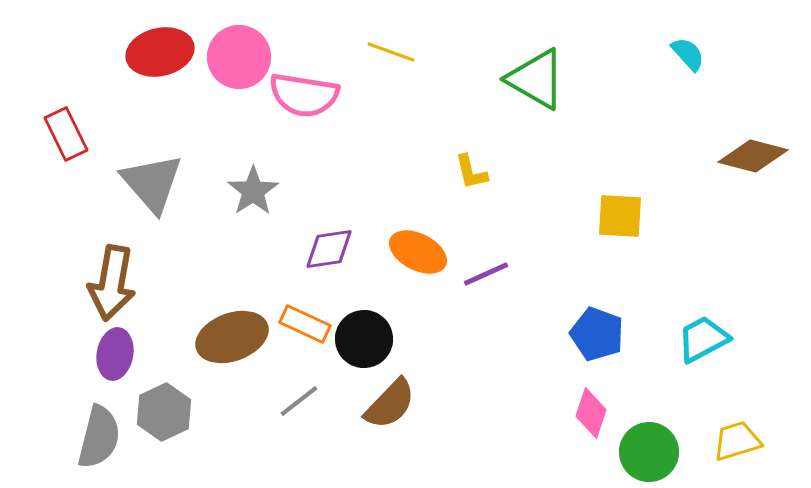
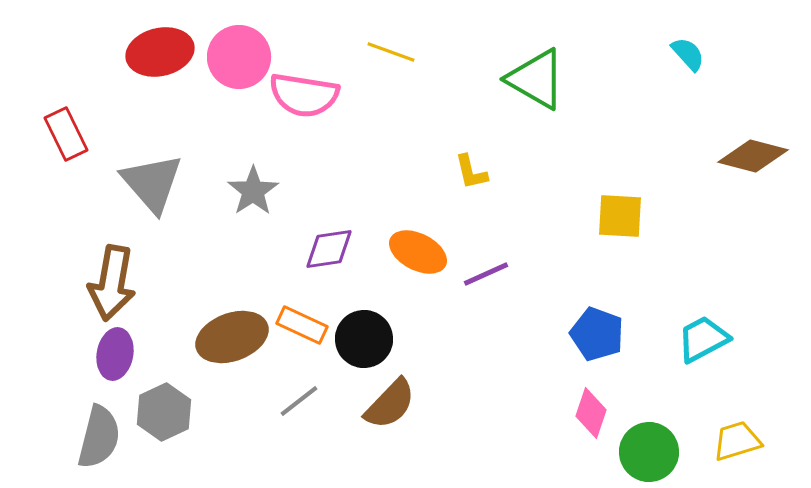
orange rectangle: moved 3 px left, 1 px down
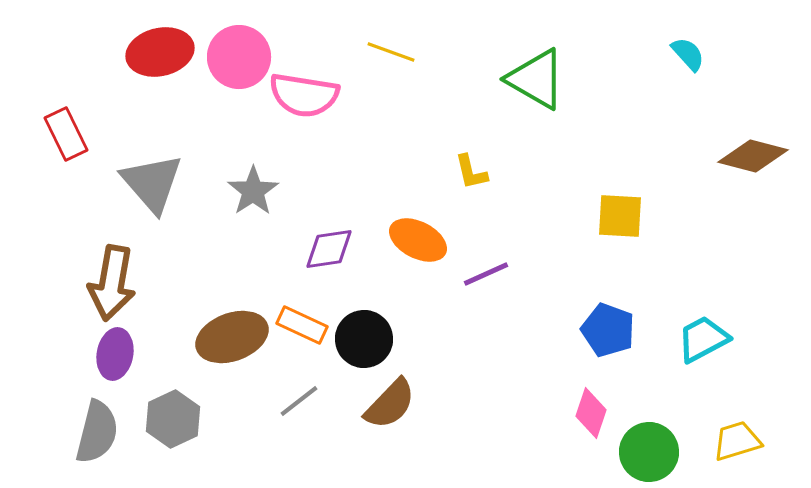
orange ellipse: moved 12 px up
blue pentagon: moved 11 px right, 4 px up
gray hexagon: moved 9 px right, 7 px down
gray semicircle: moved 2 px left, 5 px up
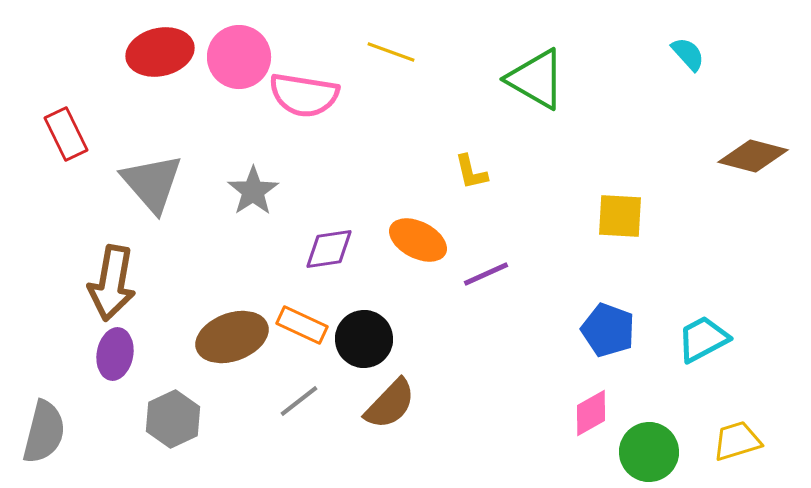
pink diamond: rotated 42 degrees clockwise
gray semicircle: moved 53 px left
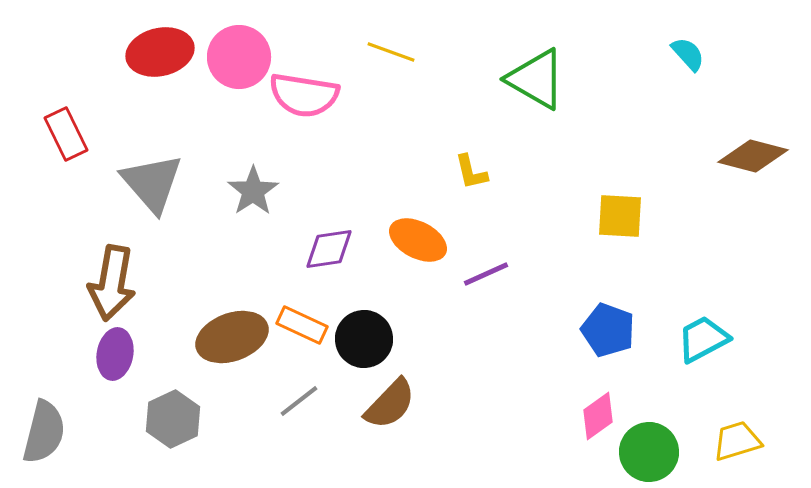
pink diamond: moved 7 px right, 3 px down; rotated 6 degrees counterclockwise
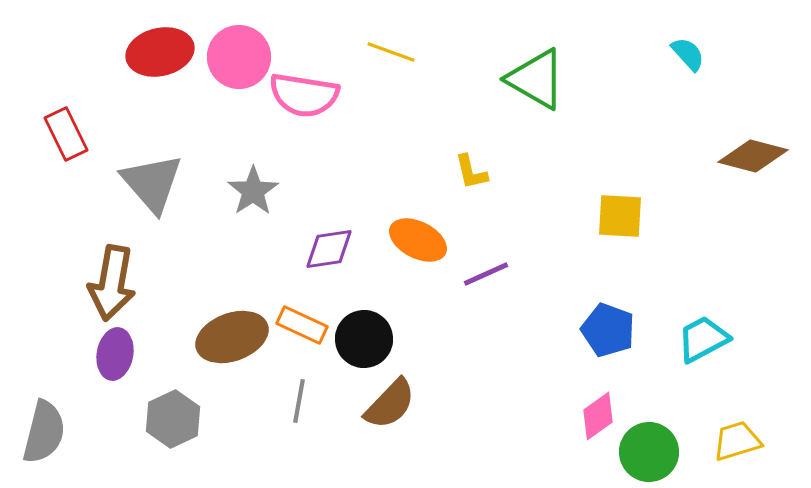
gray line: rotated 42 degrees counterclockwise
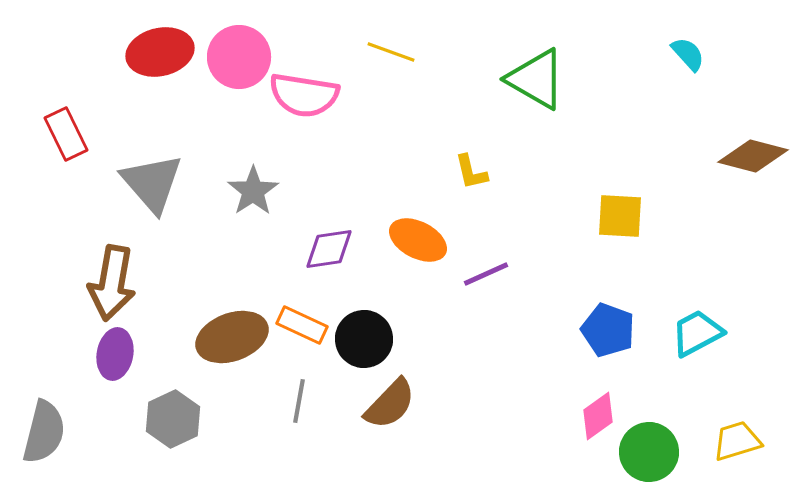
cyan trapezoid: moved 6 px left, 6 px up
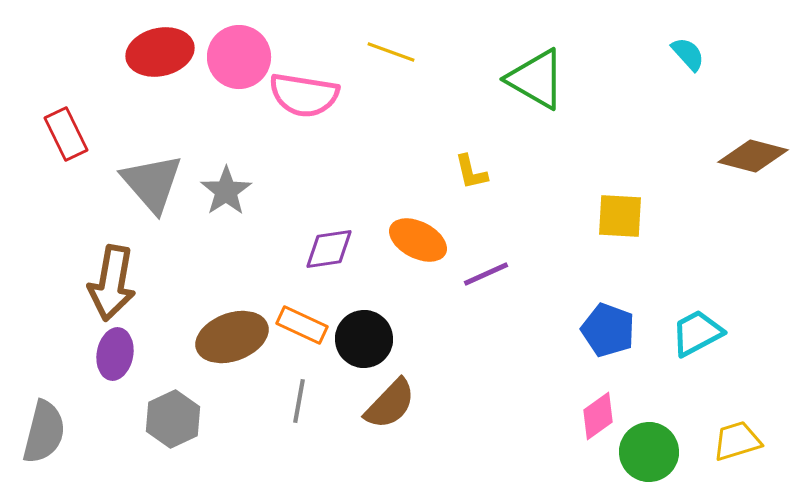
gray star: moved 27 px left
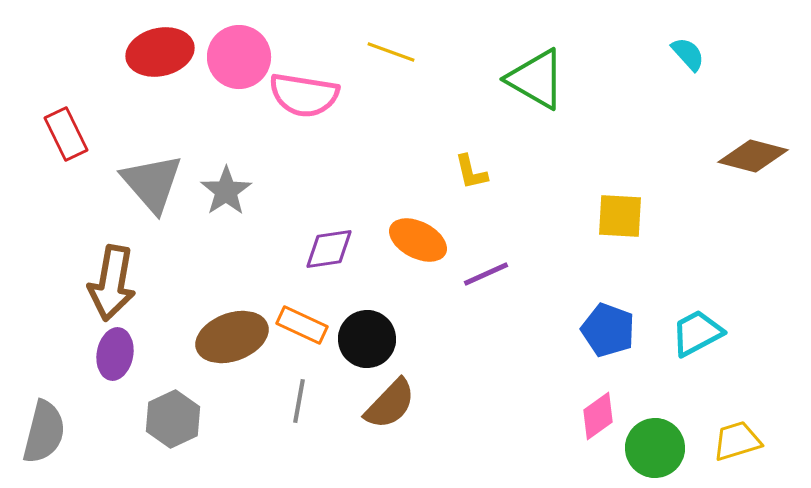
black circle: moved 3 px right
green circle: moved 6 px right, 4 px up
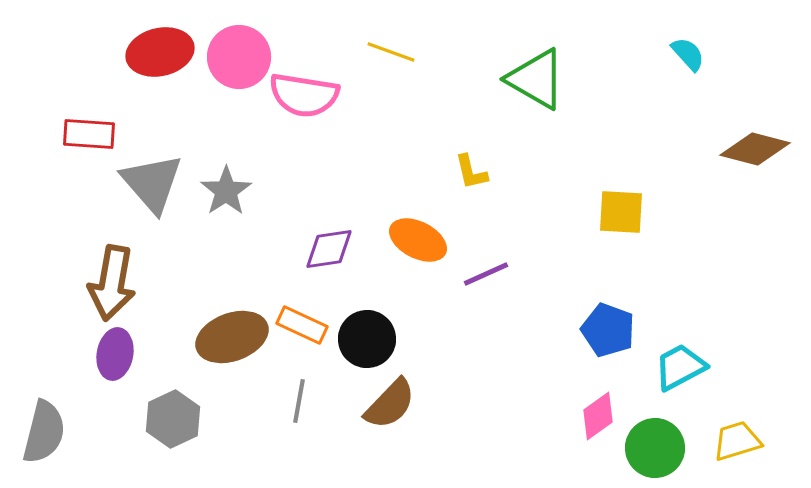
red rectangle: moved 23 px right; rotated 60 degrees counterclockwise
brown diamond: moved 2 px right, 7 px up
yellow square: moved 1 px right, 4 px up
cyan trapezoid: moved 17 px left, 34 px down
